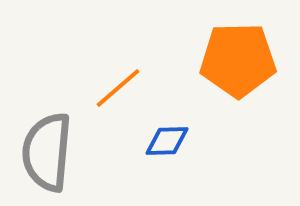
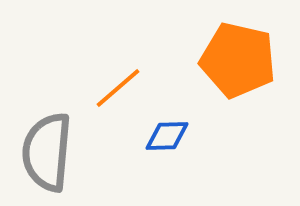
orange pentagon: rotated 14 degrees clockwise
blue diamond: moved 5 px up
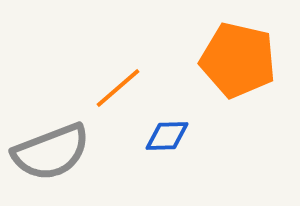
gray semicircle: moved 4 px right; rotated 116 degrees counterclockwise
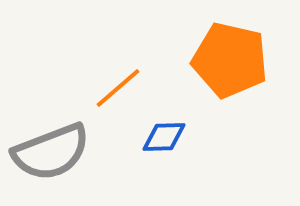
orange pentagon: moved 8 px left
blue diamond: moved 3 px left, 1 px down
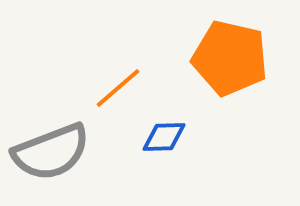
orange pentagon: moved 2 px up
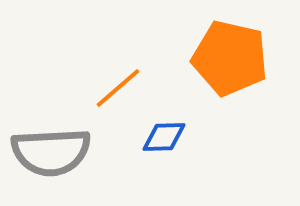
gray semicircle: rotated 18 degrees clockwise
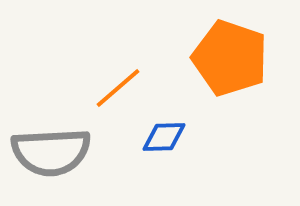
orange pentagon: rotated 6 degrees clockwise
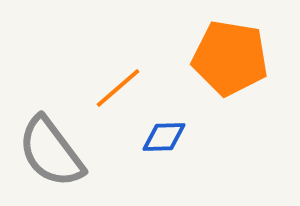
orange pentagon: rotated 10 degrees counterclockwise
gray semicircle: rotated 56 degrees clockwise
